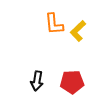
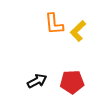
black arrow: rotated 126 degrees counterclockwise
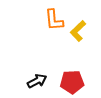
orange L-shape: moved 4 px up
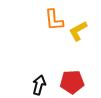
yellow L-shape: rotated 15 degrees clockwise
black arrow: moved 2 px right, 4 px down; rotated 48 degrees counterclockwise
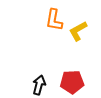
orange L-shape: rotated 15 degrees clockwise
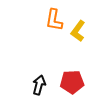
yellow L-shape: rotated 25 degrees counterclockwise
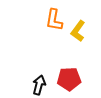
red pentagon: moved 3 px left, 3 px up
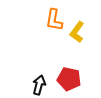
yellow L-shape: moved 1 px left, 1 px down
red pentagon: rotated 15 degrees clockwise
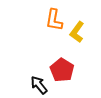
red pentagon: moved 7 px left, 9 px up; rotated 20 degrees clockwise
black arrow: rotated 54 degrees counterclockwise
